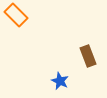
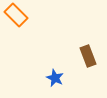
blue star: moved 5 px left, 3 px up
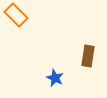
brown rectangle: rotated 30 degrees clockwise
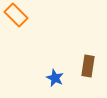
brown rectangle: moved 10 px down
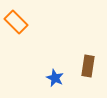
orange rectangle: moved 7 px down
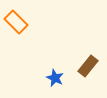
brown rectangle: rotated 30 degrees clockwise
